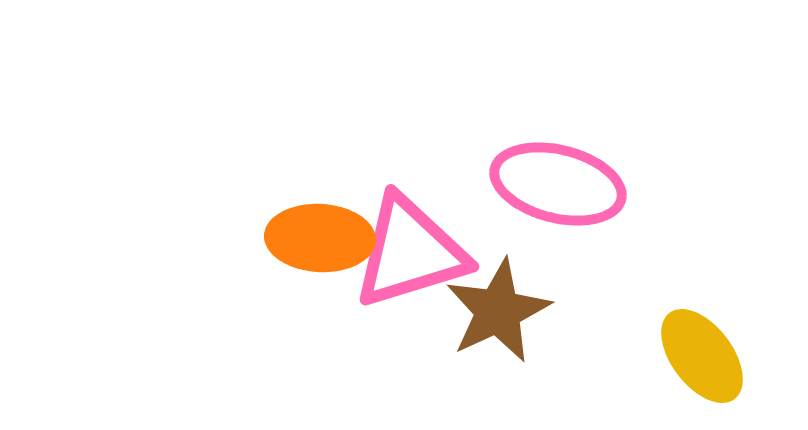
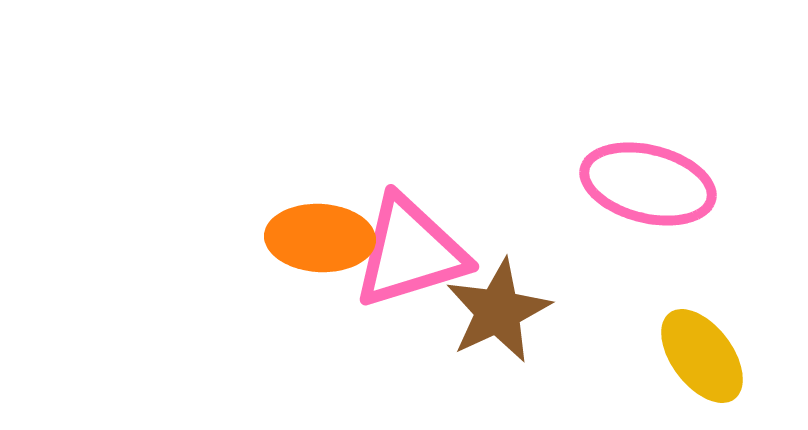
pink ellipse: moved 90 px right
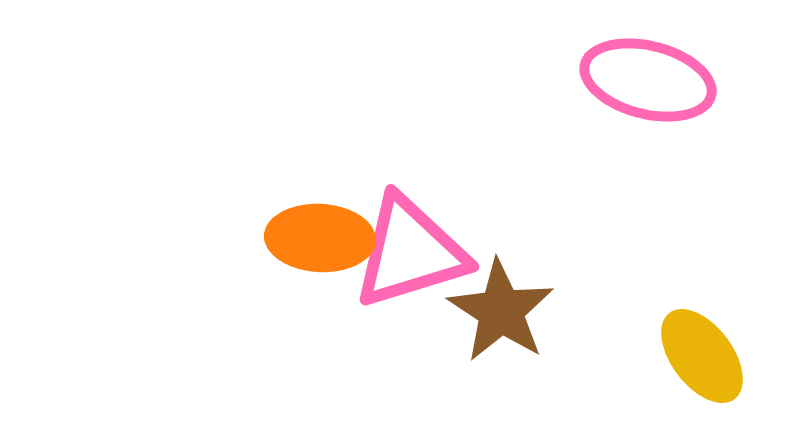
pink ellipse: moved 104 px up
brown star: moved 3 px right; rotated 14 degrees counterclockwise
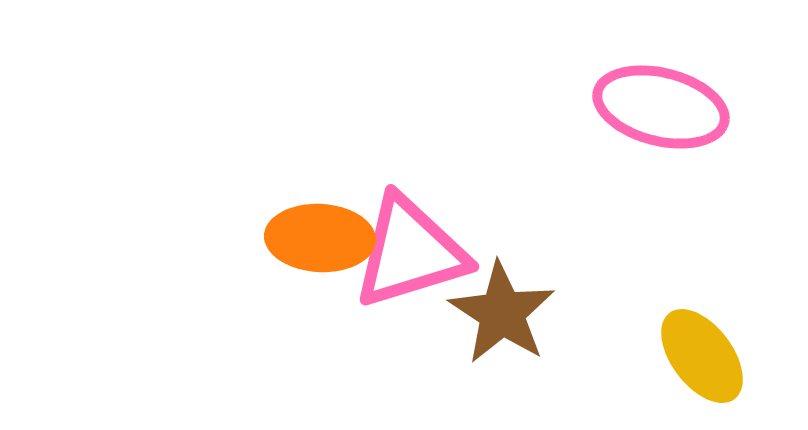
pink ellipse: moved 13 px right, 27 px down
brown star: moved 1 px right, 2 px down
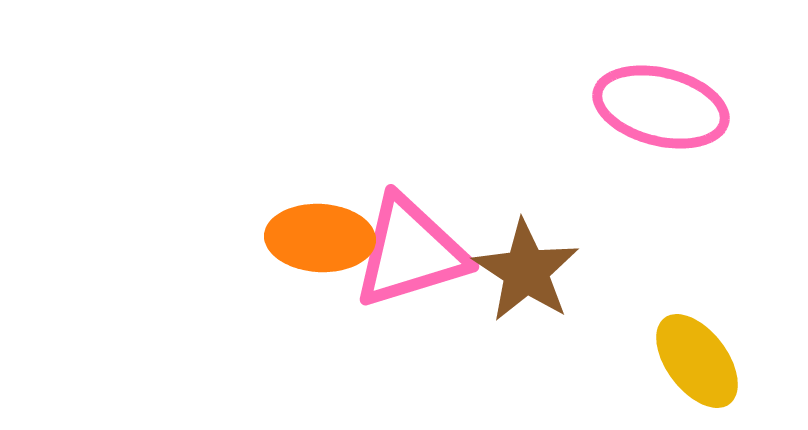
brown star: moved 24 px right, 42 px up
yellow ellipse: moved 5 px left, 5 px down
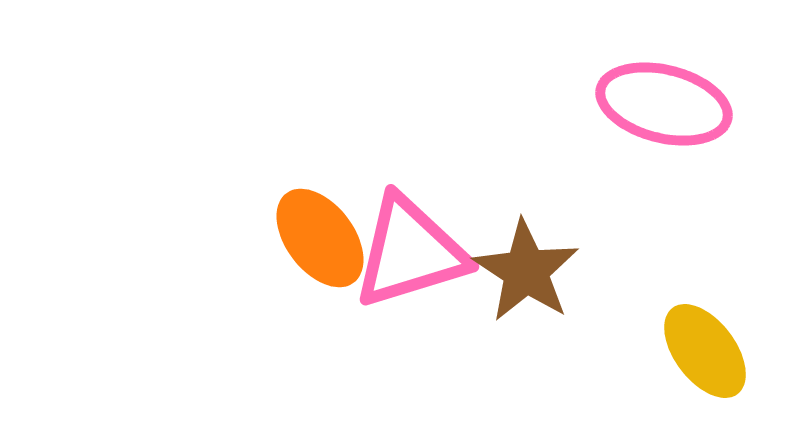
pink ellipse: moved 3 px right, 3 px up
orange ellipse: rotated 50 degrees clockwise
yellow ellipse: moved 8 px right, 10 px up
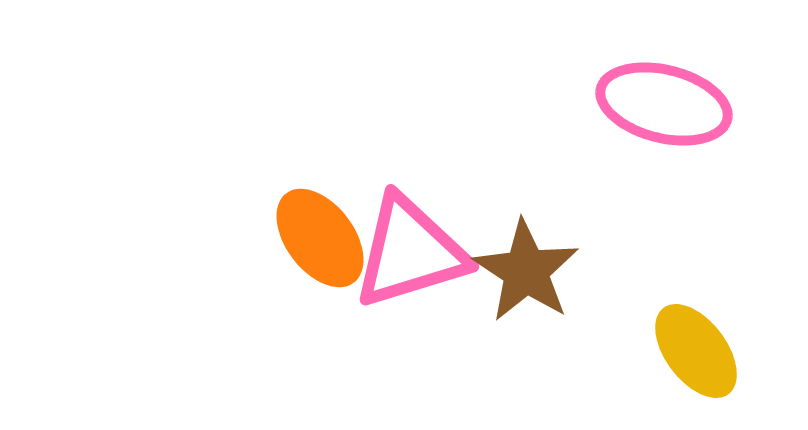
yellow ellipse: moved 9 px left
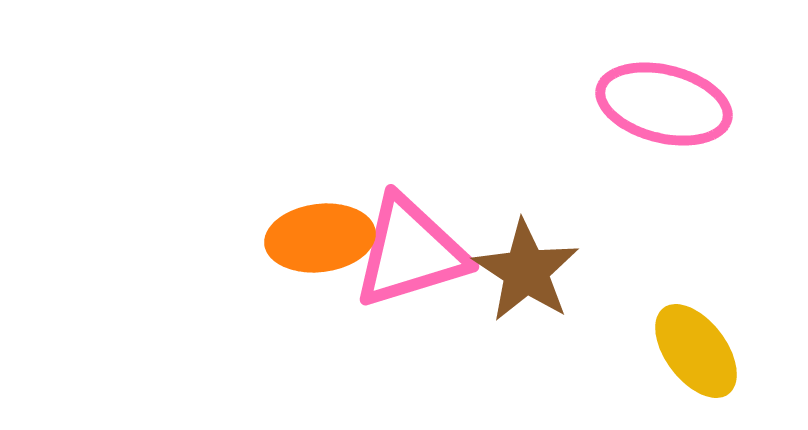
orange ellipse: rotated 60 degrees counterclockwise
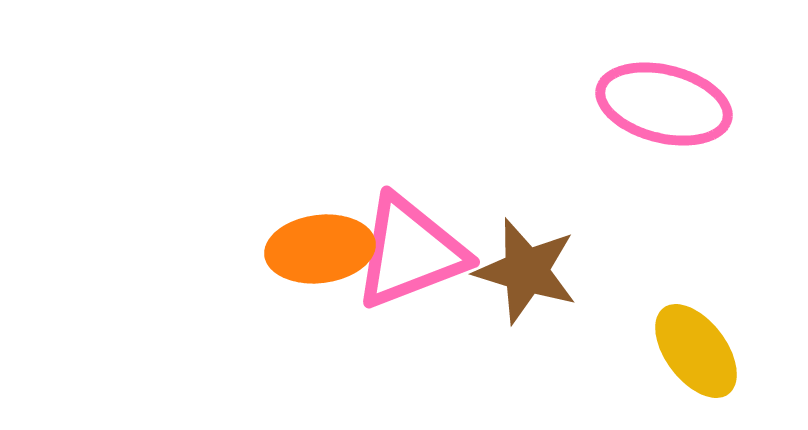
orange ellipse: moved 11 px down
pink triangle: rotated 4 degrees counterclockwise
brown star: rotated 16 degrees counterclockwise
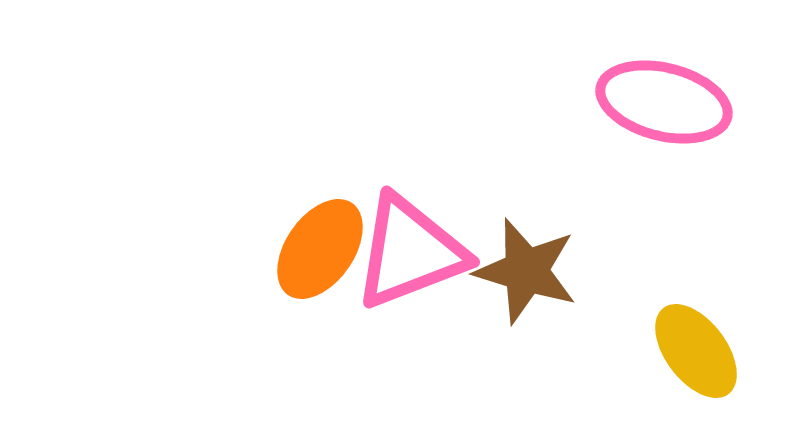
pink ellipse: moved 2 px up
orange ellipse: rotated 48 degrees counterclockwise
